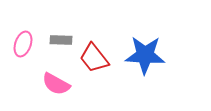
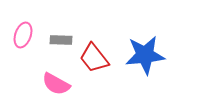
pink ellipse: moved 9 px up
blue star: rotated 9 degrees counterclockwise
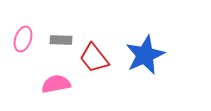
pink ellipse: moved 4 px down
blue star: rotated 18 degrees counterclockwise
pink semicircle: rotated 140 degrees clockwise
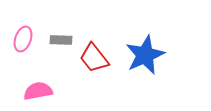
pink semicircle: moved 18 px left, 7 px down
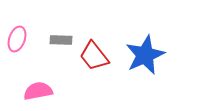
pink ellipse: moved 6 px left
red trapezoid: moved 2 px up
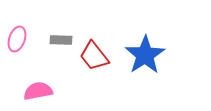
blue star: rotated 9 degrees counterclockwise
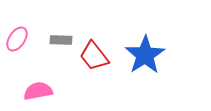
pink ellipse: rotated 15 degrees clockwise
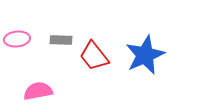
pink ellipse: rotated 50 degrees clockwise
blue star: rotated 9 degrees clockwise
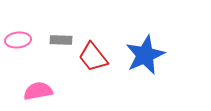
pink ellipse: moved 1 px right, 1 px down
red trapezoid: moved 1 px left, 1 px down
